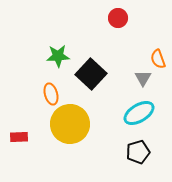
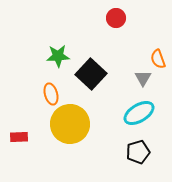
red circle: moved 2 px left
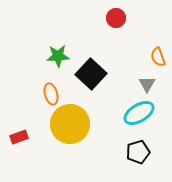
orange semicircle: moved 2 px up
gray triangle: moved 4 px right, 6 px down
red rectangle: rotated 18 degrees counterclockwise
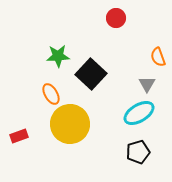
orange ellipse: rotated 15 degrees counterclockwise
red rectangle: moved 1 px up
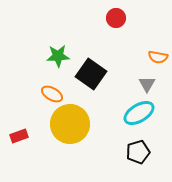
orange semicircle: rotated 60 degrees counterclockwise
black square: rotated 8 degrees counterclockwise
orange ellipse: moved 1 px right; rotated 30 degrees counterclockwise
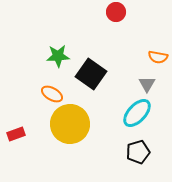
red circle: moved 6 px up
cyan ellipse: moved 2 px left; rotated 16 degrees counterclockwise
red rectangle: moved 3 px left, 2 px up
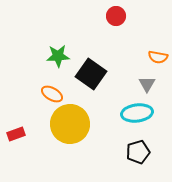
red circle: moved 4 px down
cyan ellipse: rotated 40 degrees clockwise
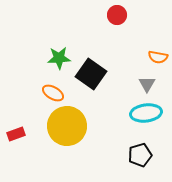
red circle: moved 1 px right, 1 px up
green star: moved 1 px right, 2 px down
orange ellipse: moved 1 px right, 1 px up
cyan ellipse: moved 9 px right
yellow circle: moved 3 px left, 2 px down
black pentagon: moved 2 px right, 3 px down
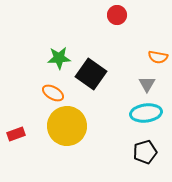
black pentagon: moved 5 px right, 3 px up
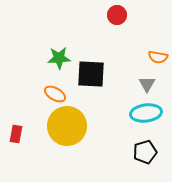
black square: rotated 32 degrees counterclockwise
orange ellipse: moved 2 px right, 1 px down
red rectangle: rotated 60 degrees counterclockwise
